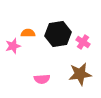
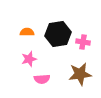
orange semicircle: moved 1 px left, 1 px up
pink cross: rotated 24 degrees counterclockwise
pink star: moved 16 px right, 13 px down
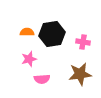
black hexagon: moved 6 px left
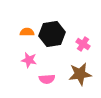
pink cross: moved 2 px down; rotated 24 degrees clockwise
pink star: moved 1 px down; rotated 28 degrees clockwise
pink semicircle: moved 5 px right
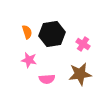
orange semicircle: rotated 72 degrees clockwise
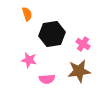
orange semicircle: moved 18 px up
brown star: moved 1 px left, 3 px up
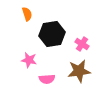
pink cross: moved 1 px left
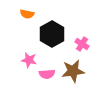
orange semicircle: rotated 120 degrees clockwise
black hexagon: rotated 20 degrees counterclockwise
brown star: moved 6 px left
pink semicircle: moved 5 px up
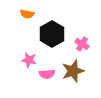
brown star: rotated 10 degrees counterclockwise
